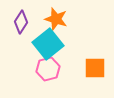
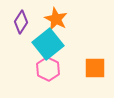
orange star: rotated 10 degrees clockwise
pink hexagon: rotated 20 degrees counterclockwise
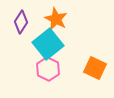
orange square: rotated 25 degrees clockwise
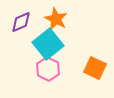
purple diamond: rotated 35 degrees clockwise
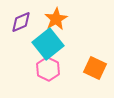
orange star: rotated 15 degrees clockwise
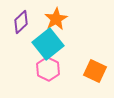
purple diamond: rotated 20 degrees counterclockwise
orange square: moved 3 px down
